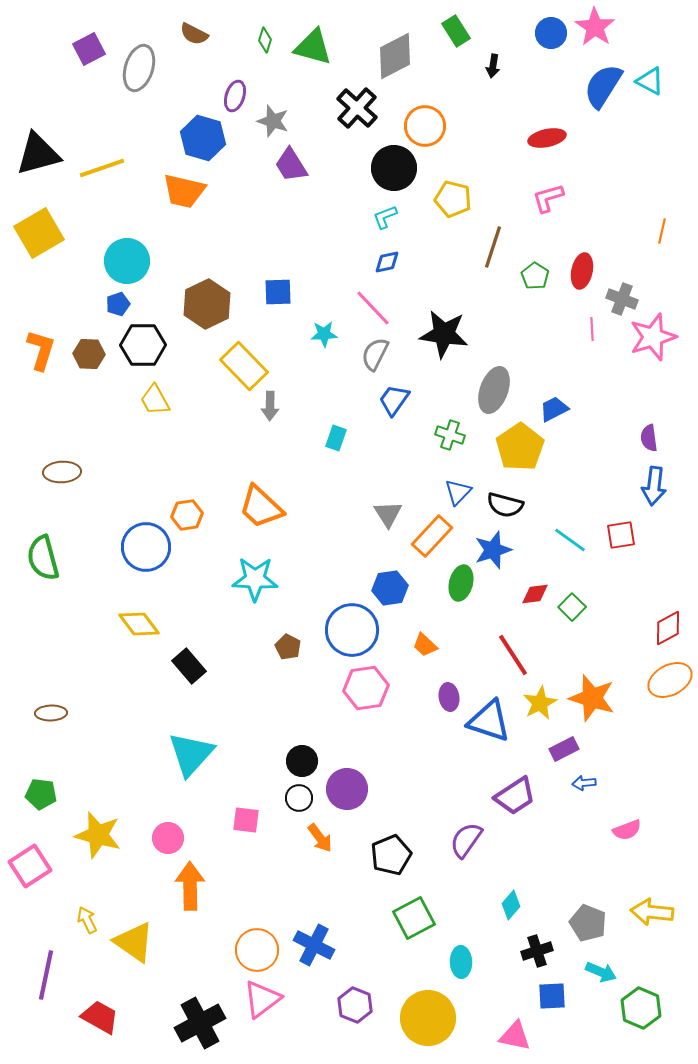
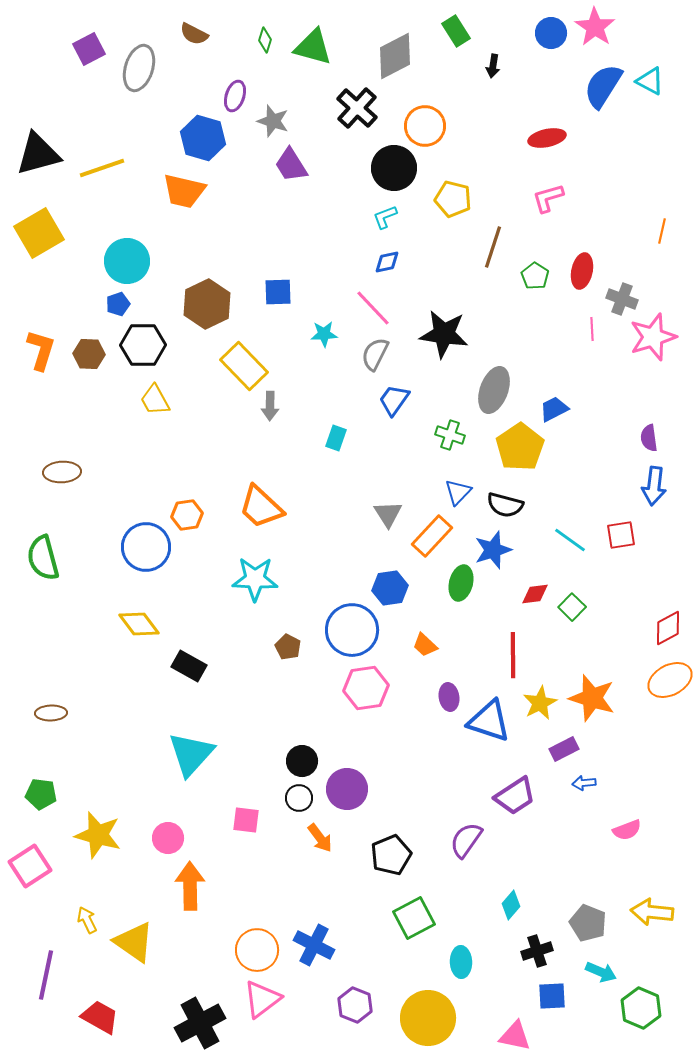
red line at (513, 655): rotated 33 degrees clockwise
black rectangle at (189, 666): rotated 20 degrees counterclockwise
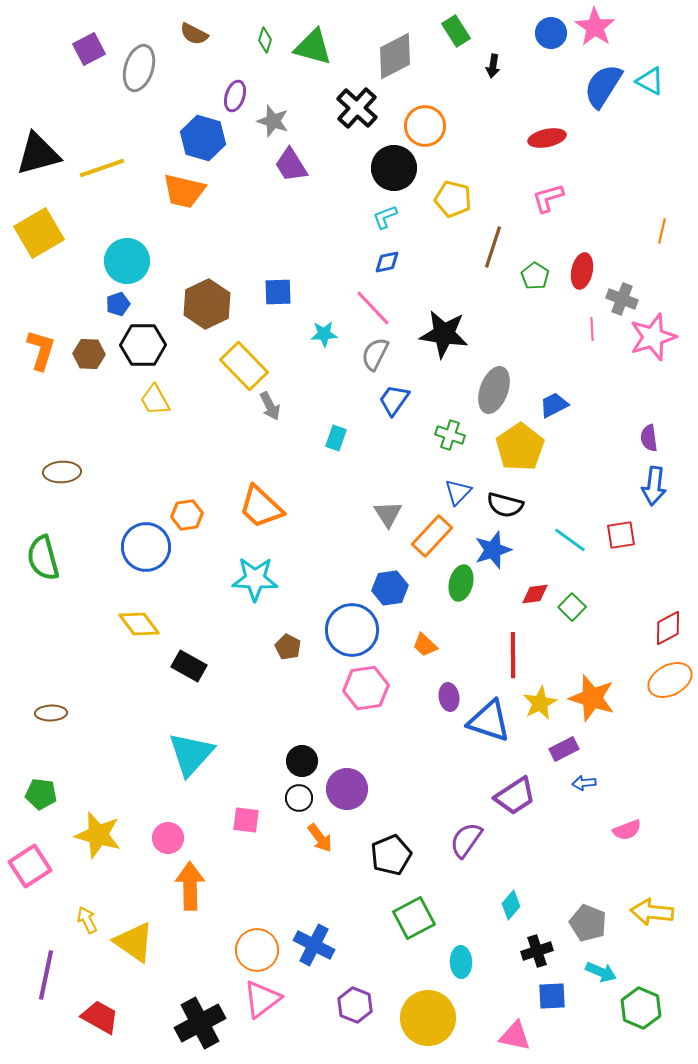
gray arrow at (270, 406): rotated 28 degrees counterclockwise
blue trapezoid at (554, 409): moved 4 px up
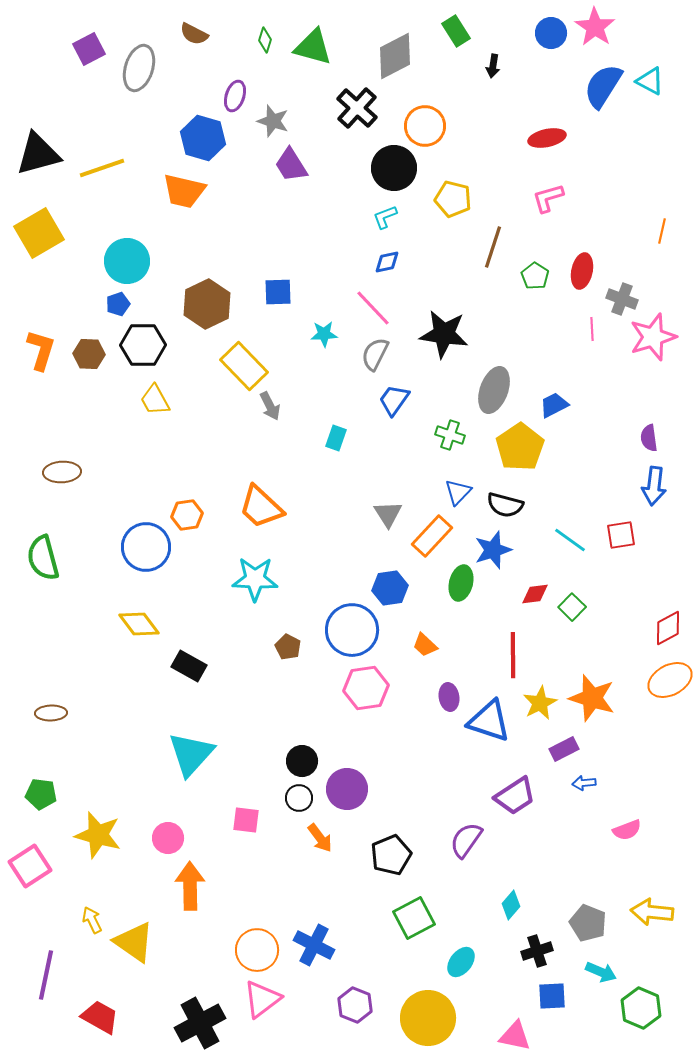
yellow arrow at (87, 920): moved 5 px right
cyan ellipse at (461, 962): rotated 40 degrees clockwise
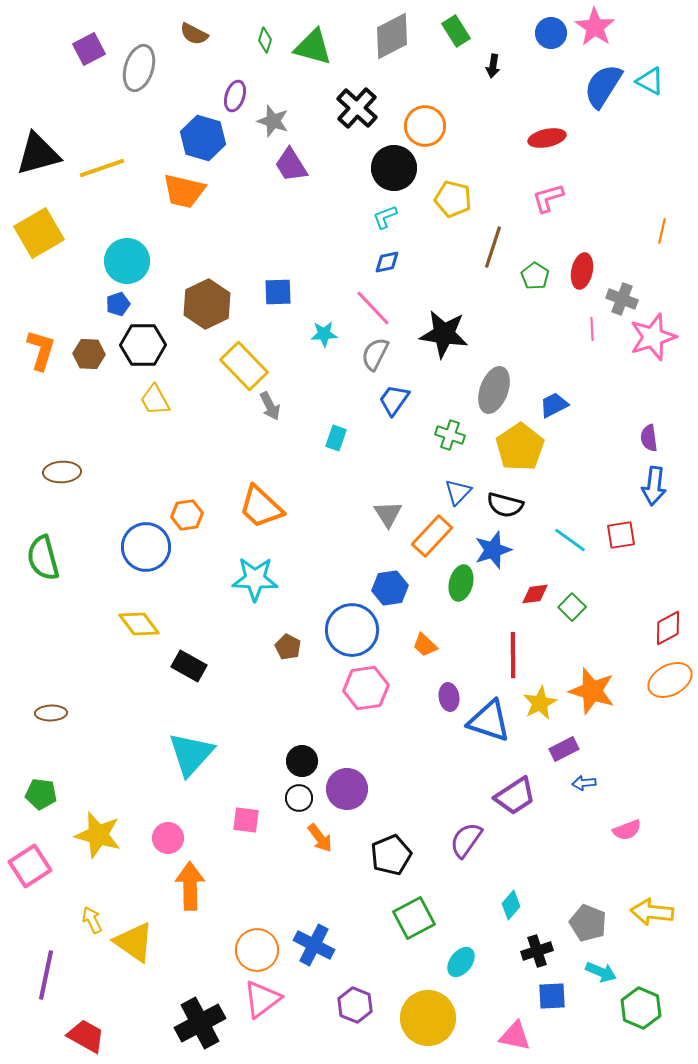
gray diamond at (395, 56): moved 3 px left, 20 px up
orange star at (592, 698): moved 7 px up
red trapezoid at (100, 1017): moved 14 px left, 19 px down
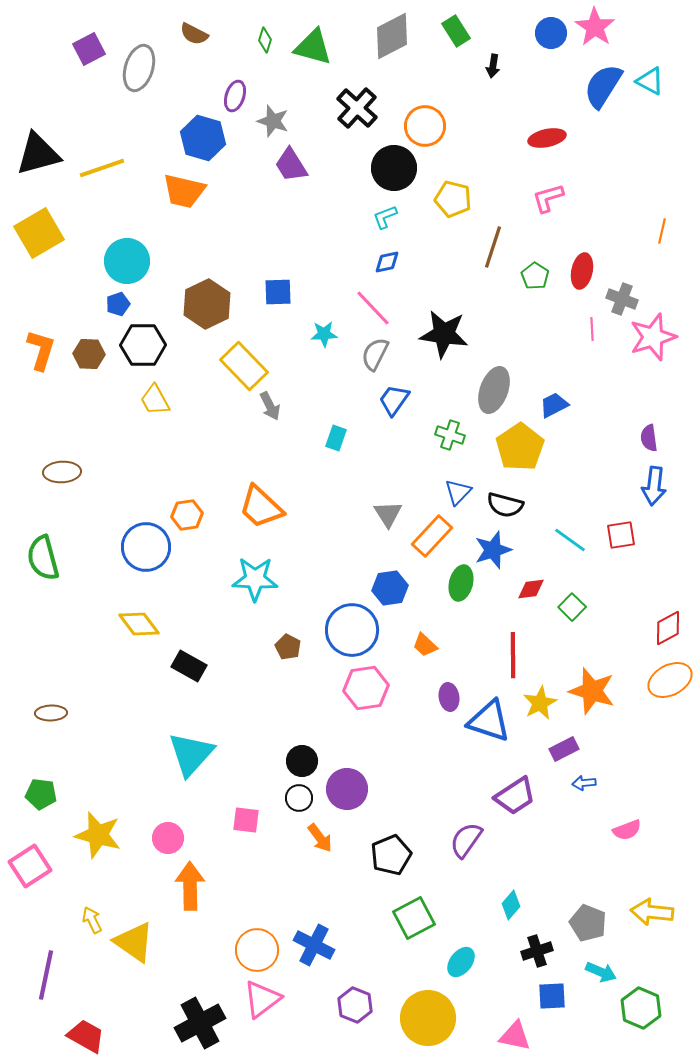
red diamond at (535, 594): moved 4 px left, 5 px up
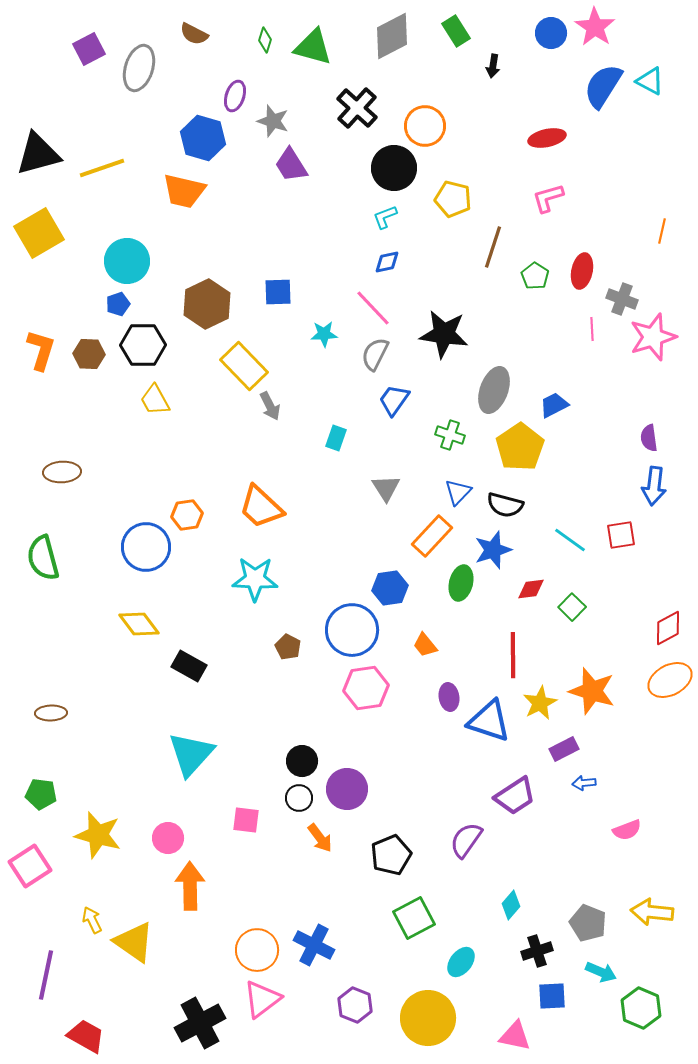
gray triangle at (388, 514): moved 2 px left, 26 px up
orange trapezoid at (425, 645): rotated 8 degrees clockwise
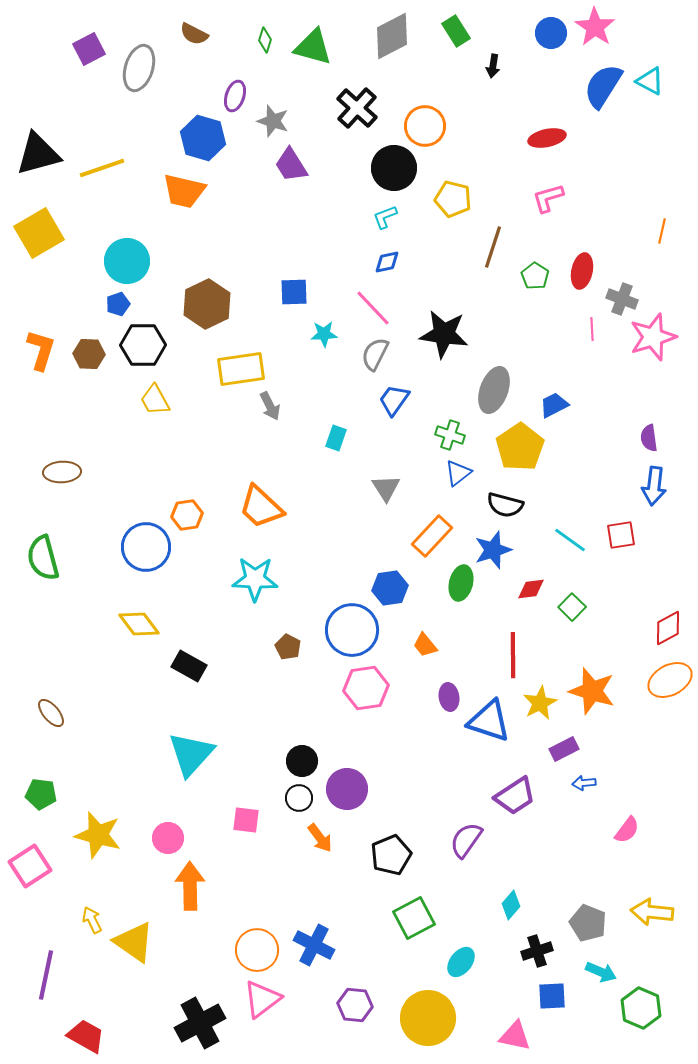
blue square at (278, 292): moved 16 px right
yellow rectangle at (244, 366): moved 3 px left, 3 px down; rotated 54 degrees counterclockwise
blue triangle at (458, 492): moved 19 px up; rotated 8 degrees clockwise
brown ellipse at (51, 713): rotated 52 degrees clockwise
pink semicircle at (627, 830): rotated 32 degrees counterclockwise
purple hexagon at (355, 1005): rotated 16 degrees counterclockwise
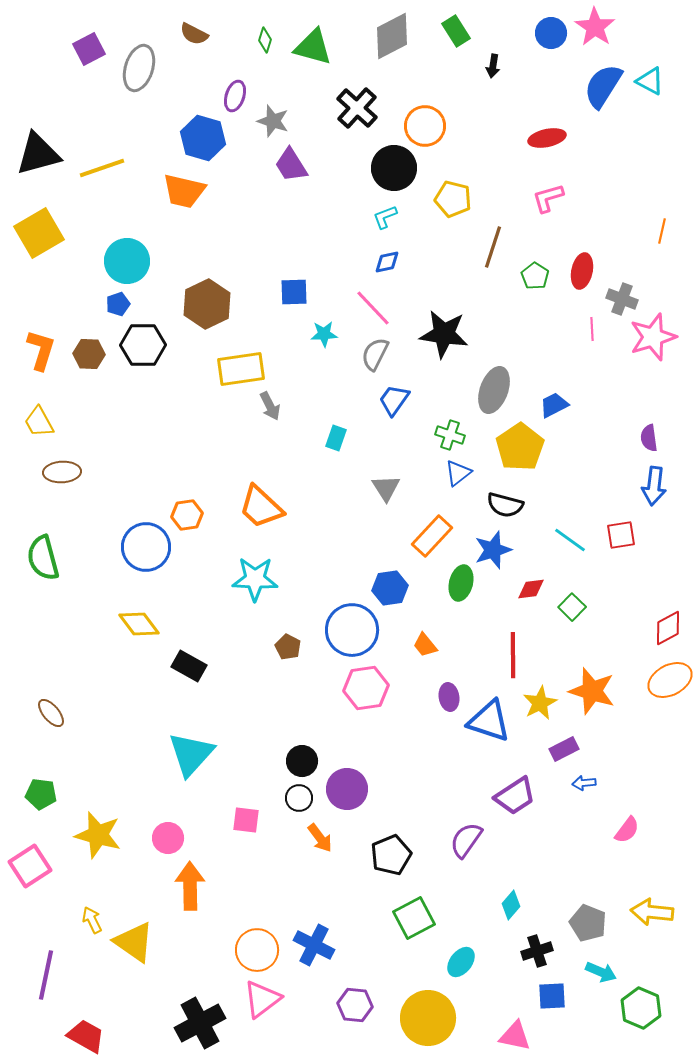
yellow trapezoid at (155, 400): moved 116 px left, 22 px down
